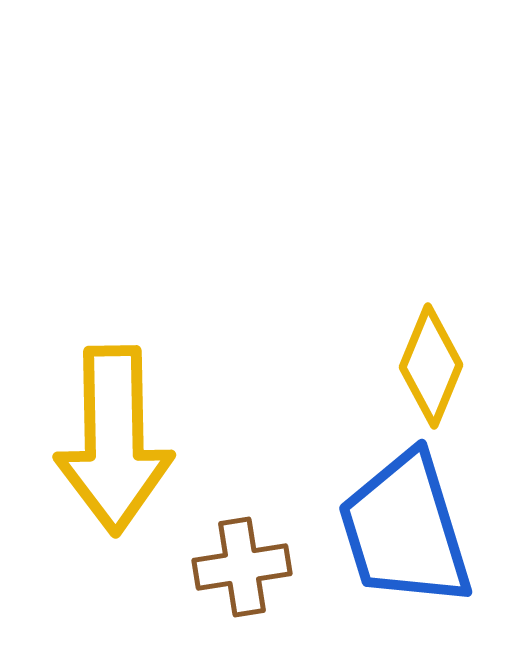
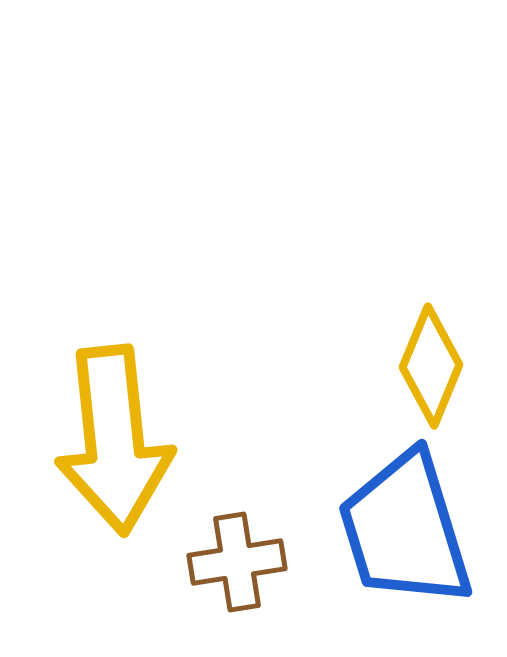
yellow arrow: rotated 5 degrees counterclockwise
brown cross: moved 5 px left, 5 px up
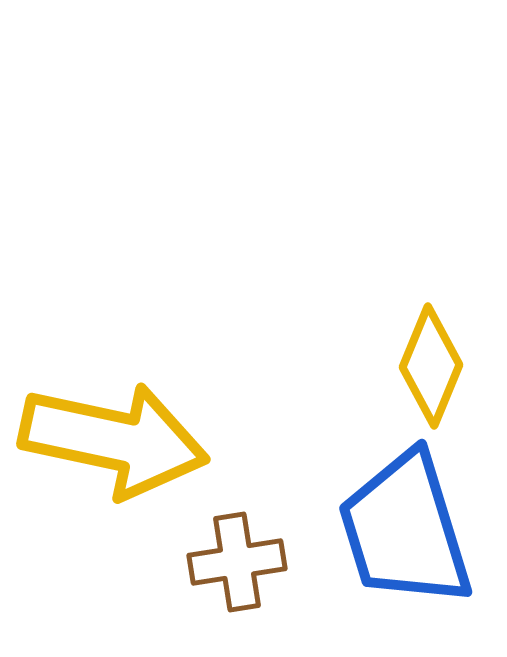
yellow arrow: rotated 72 degrees counterclockwise
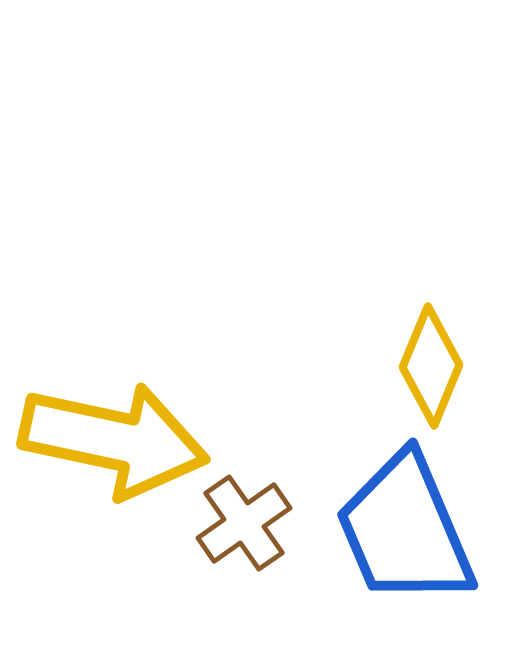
blue trapezoid: rotated 6 degrees counterclockwise
brown cross: moved 7 px right, 39 px up; rotated 26 degrees counterclockwise
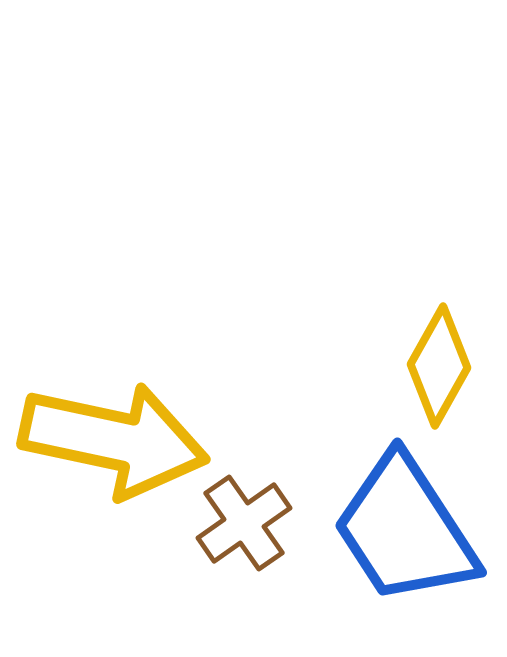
yellow diamond: moved 8 px right; rotated 7 degrees clockwise
blue trapezoid: rotated 10 degrees counterclockwise
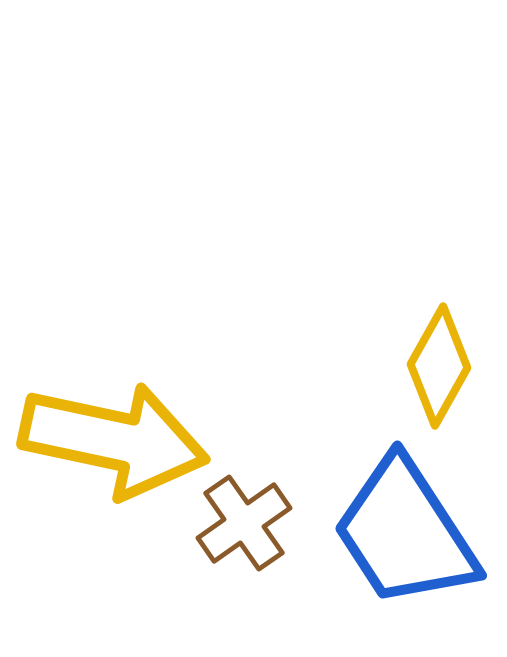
blue trapezoid: moved 3 px down
